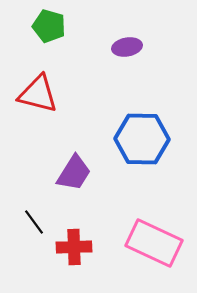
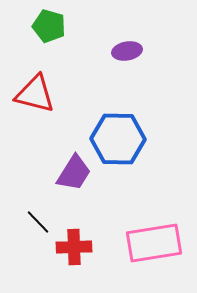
purple ellipse: moved 4 px down
red triangle: moved 3 px left
blue hexagon: moved 24 px left
black line: moved 4 px right; rotated 8 degrees counterclockwise
pink rectangle: rotated 34 degrees counterclockwise
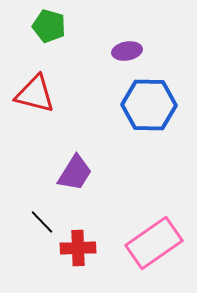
blue hexagon: moved 31 px right, 34 px up
purple trapezoid: moved 1 px right
black line: moved 4 px right
pink rectangle: rotated 26 degrees counterclockwise
red cross: moved 4 px right, 1 px down
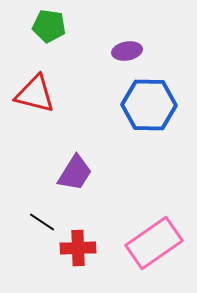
green pentagon: rotated 8 degrees counterclockwise
black line: rotated 12 degrees counterclockwise
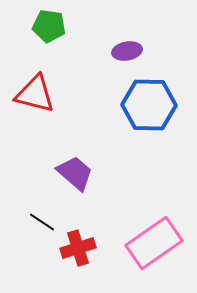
purple trapezoid: rotated 81 degrees counterclockwise
red cross: rotated 16 degrees counterclockwise
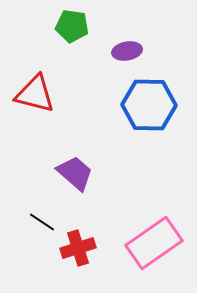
green pentagon: moved 23 px right
